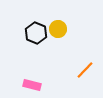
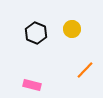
yellow circle: moved 14 px right
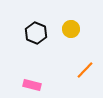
yellow circle: moved 1 px left
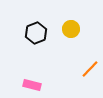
black hexagon: rotated 15 degrees clockwise
orange line: moved 5 px right, 1 px up
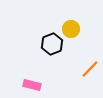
black hexagon: moved 16 px right, 11 px down
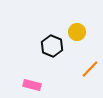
yellow circle: moved 6 px right, 3 px down
black hexagon: moved 2 px down; rotated 15 degrees counterclockwise
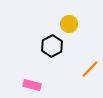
yellow circle: moved 8 px left, 8 px up
black hexagon: rotated 10 degrees clockwise
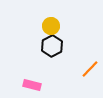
yellow circle: moved 18 px left, 2 px down
